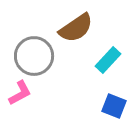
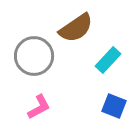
pink L-shape: moved 19 px right, 14 px down
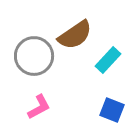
brown semicircle: moved 1 px left, 7 px down
blue square: moved 2 px left, 4 px down
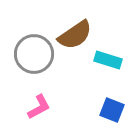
gray circle: moved 2 px up
cyan rectangle: rotated 64 degrees clockwise
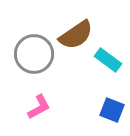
brown semicircle: moved 1 px right
cyan rectangle: rotated 20 degrees clockwise
